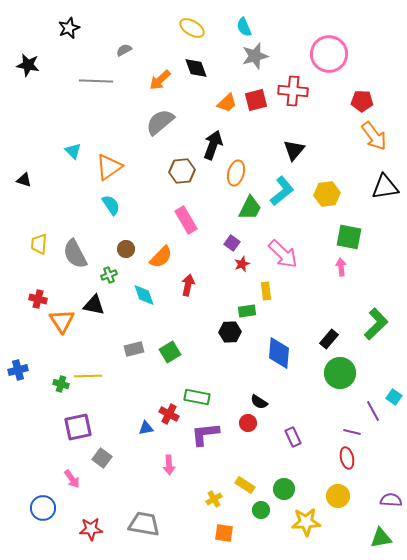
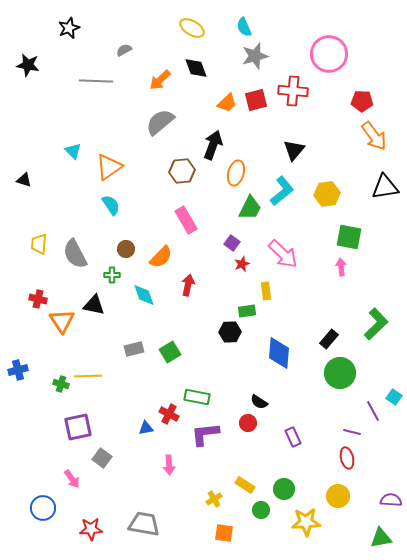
green cross at (109, 275): moved 3 px right; rotated 21 degrees clockwise
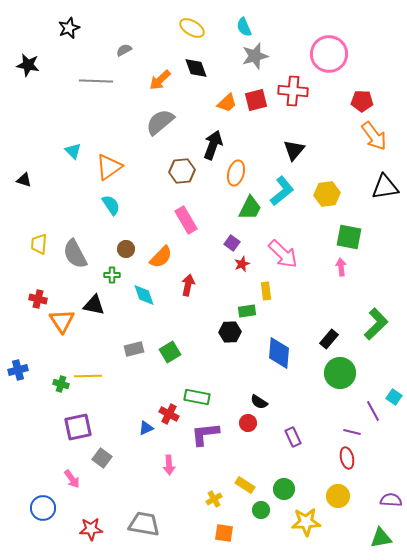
blue triangle at (146, 428): rotated 14 degrees counterclockwise
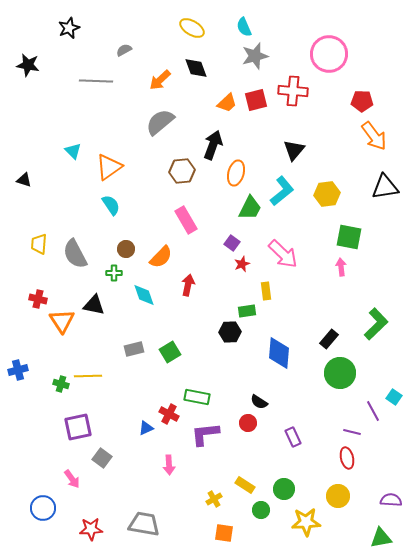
green cross at (112, 275): moved 2 px right, 2 px up
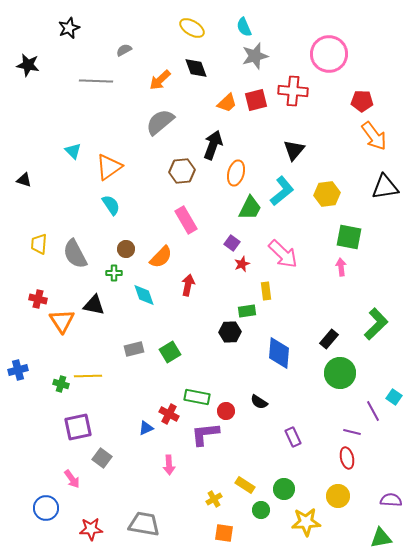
red circle at (248, 423): moved 22 px left, 12 px up
blue circle at (43, 508): moved 3 px right
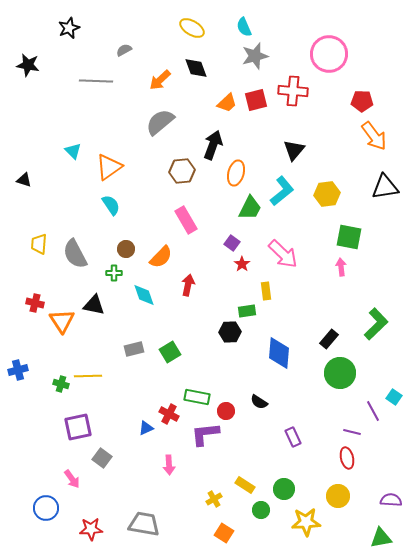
red star at (242, 264): rotated 14 degrees counterclockwise
red cross at (38, 299): moved 3 px left, 4 px down
orange square at (224, 533): rotated 24 degrees clockwise
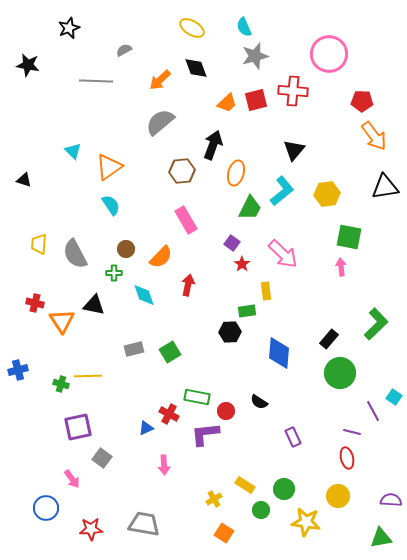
pink arrow at (169, 465): moved 5 px left
yellow star at (306, 522): rotated 12 degrees clockwise
